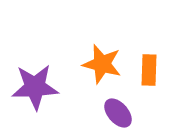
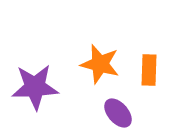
orange star: moved 2 px left
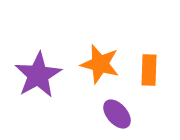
purple star: moved 3 px right, 12 px up; rotated 27 degrees counterclockwise
purple ellipse: moved 1 px left, 1 px down
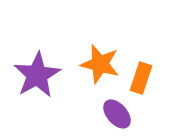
orange rectangle: moved 8 px left, 8 px down; rotated 16 degrees clockwise
purple star: moved 1 px left
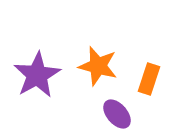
orange star: moved 2 px left, 2 px down
orange rectangle: moved 8 px right, 1 px down
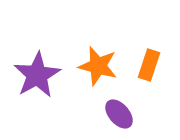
orange rectangle: moved 14 px up
purple ellipse: moved 2 px right
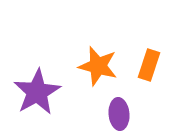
purple star: moved 17 px down
purple ellipse: rotated 36 degrees clockwise
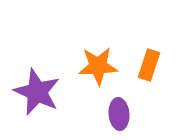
orange star: rotated 18 degrees counterclockwise
purple star: rotated 18 degrees counterclockwise
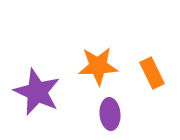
orange rectangle: moved 3 px right, 8 px down; rotated 44 degrees counterclockwise
purple ellipse: moved 9 px left
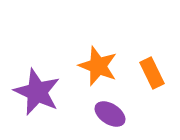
orange star: rotated 24 degrees clockwise
purple ellipse: rotated 52 degrees counterclockwise
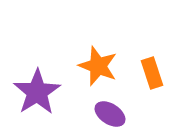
orange rectangle: rotated 8 degrees clockwise
purple star: rotated 15 degrees clockwise
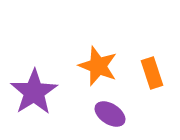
purple star: moved 3 px left
